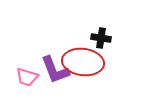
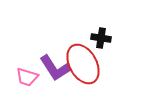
red ellipse: moved 2 px down; rotated 54 degrees clockwise
purple L-shape: moved 2 px up; rotated 12 degrees counterclockwise
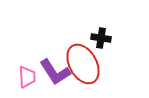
purple L-shape: moved 4 px down
pink trapezoid: rotated 110 degrees counterclockwise
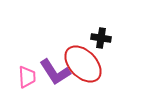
red ellipse: rotated 15 degrees counterclockwise
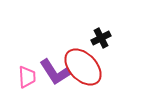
black cross: rotated 36 degrees counterclockwise
red ellipse: moved 3 px down
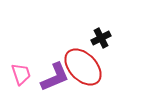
purple L-shape: moved 5 px down; rotated 80 degrees counterclockwise
pink trapezoid: moved 6 px left, 3 px up; rotated 15 degrees counterclockwise
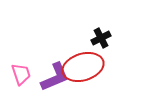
red ellipse: rotated 63 degrees counterclockwise
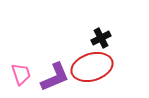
red ellipse: moved 9 px right
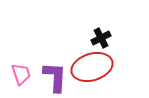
purple L-shape: rotated 64 degrees counterclockwise
